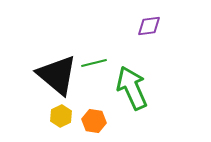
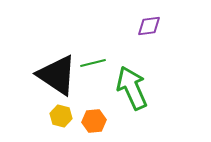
green line: moved 1 px left
black triangle: rotated 6 degrees counterclockwise
yellow hexagon: rotated 20 degrees counterclockwise
orange hexagon: rotated 15 degrees counterclockwise
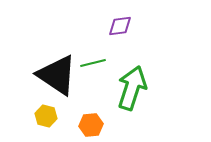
purple diamond: moved 29 px left
green arrow: rotated 42 degrees clockwise
yellow hexagon: moved 15 px left
orange hexagon: moved 3 px left, 4 px down
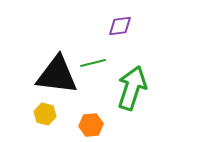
black triangle: rotated 27 degrees counterclockwise
yellow hexagon: moved 1 px left, 2 px up
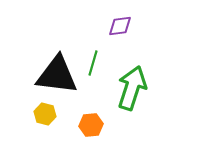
green line: rotated 60 degrees counterclockwise
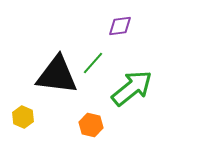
green line: rotated 25 degrees clockwise
green arrow: rotated 33 degrees clockwise
yellow hexagon: moved 22 px left, 3 px down; rotated 10 degrees clockwise
orange hexagon: rotated 20 degrees clockwise
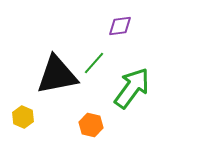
green line: moved 1 px right
black triangle: rotated 18 degrees counterclockwise
green arrow: rotated 15 degrees counterclockwise
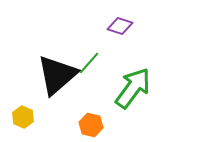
purple diamond: rotated 25 degrees clockwise
green line: moved 5 px left
black triangle: rotated 30 degrees counterclockwise
green arrow: moved 1 px right
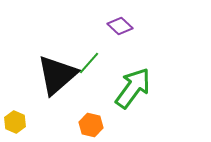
purple diamond: rotated 25 degrees clockwise
yellow hexagon: moved 8 px left, 5 px down
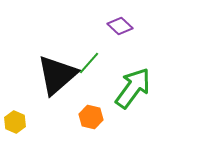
orange hexagon: moved 8 px up
